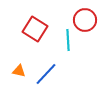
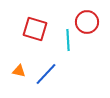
red circle: moved 2 px right, 2 px down
red square: rotated 15 degrees counterclockwise
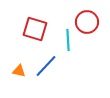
blue line: moved 8 px up
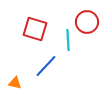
orange triangle: moved 4 px left, 12 px down
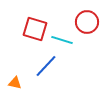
cyan line: moved 6 px left; rotated 70 degrees counterclockwise
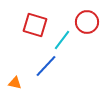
red square: moved 4 px up
cyan line: rotated 70 degrees counterclockwise
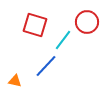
cyan line: moved 1 px right
orange triangle: moved 2 px up
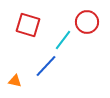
red square: moved 7 px left
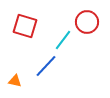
red square: moved 3 px left, 1 px down
